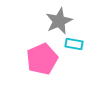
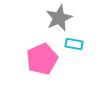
gray star: moved 3 px up
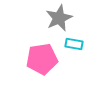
pink pentagon: rotated 16 degrees clockwise
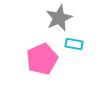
pink pentagon: rotated 16 degrees counterclockwise
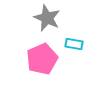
gray star: moved 12 px left; rotated 24 degrees counterclockwise
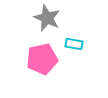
pink pentagon: rotated 12 degrees clockwise
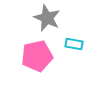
pink pentagon: moved 5 px left, 3 px up
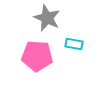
pink pentagon: rotated 16 degrees clockwise
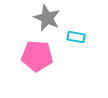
cyan rectangle: moved 2 px right, 7 px up
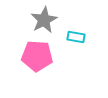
gray star: moved 3 px left, 2 px down; rotated 20 degrees clockwise
